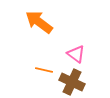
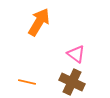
orange arrow: rotated 84 degrees clockwise
orange line: moved 17 px left, 12 px down
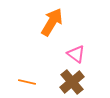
orange arrow: moved 13 px right
brown cross: rotated 25 degrees clockwise
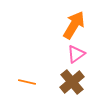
orange arrow: moved 22 px right, 3 px down
pink triangle: rotated 48 degrees clockwise
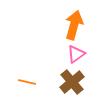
orange arrow: rotated 16 degrees counterclockwise
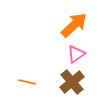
orange arrow: rotated 32 degrees clockwise
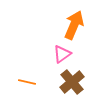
orange arrow: rotated 24 degrees counterclockwise
pink triangle: moved 14 px left
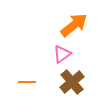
orange arrow: rotated 28 degrees clockwise
orange line: rotated 12 degrees counterclockwise
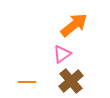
brown cross: moved 1 px left, 1 px up
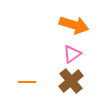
orange arrow: rotated 56 degrees clockwise
pink triangle: moved 10 px right
